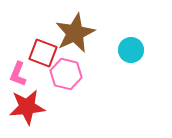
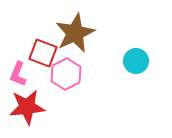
cyan circle: moved 5 px right, 11 px down
pink hexagon: rotated 20 degrees clockwise
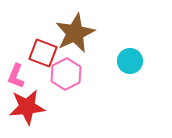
cyan circle: moved 6 px left
pink L-shape: moved 2 px left, 2 px down
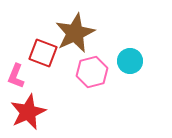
pink hexagon: moved 26 px right, 2 px up; rotated 12 degrees clockwise
red star: moved 1 px right, 5 px down; rotated 18 degrees counterclockwise
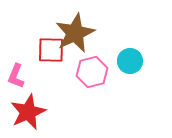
red square: moved 8 px right, 3 px up; rotated 20 degrees counterclockwise
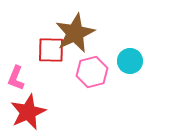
pink L-shape: moved 2 px down
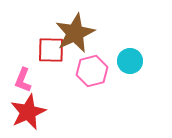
pink hexagon: moved 1 px up
pink L-shape: moved 7 px right, 2 px down
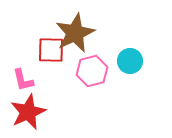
pink L-shape: rotated 35 degrees counterclockwise
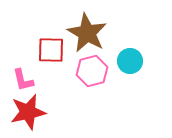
brown star: moved 12 px right; rotated 18 degrees counterclockwise
red star: rotated 12 degrees clockwise
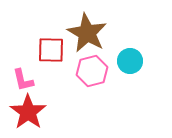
red star: rotated 24 degrees counterclockwise
